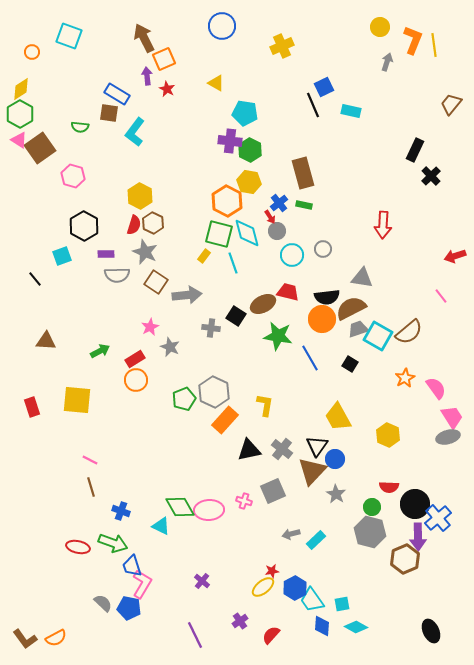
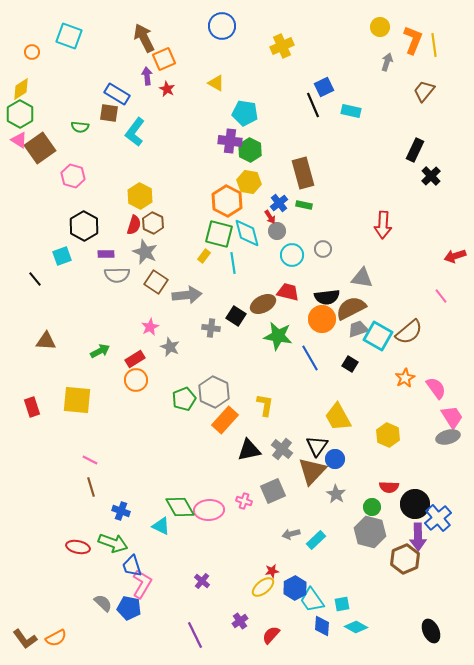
brown trapezoid at (451, 104): moved 27 px left, 13 px up
cyan line at (233, 263): rotated 10 degrees clockwise
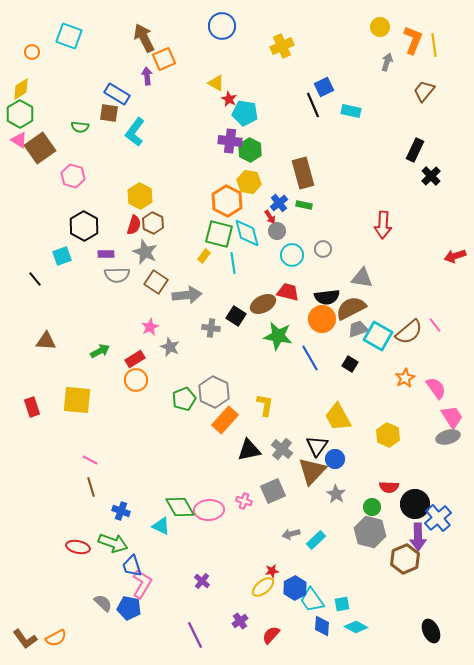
red star at (167, 89): moved 62 px right, 10 px down
pink line at (441, 296): moved 6 px left, 29 px down
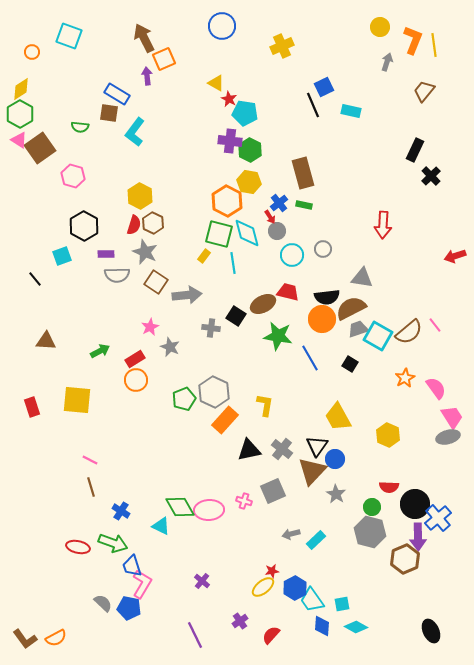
blue cross at (121, 511): rotated 12 degrees clockwise
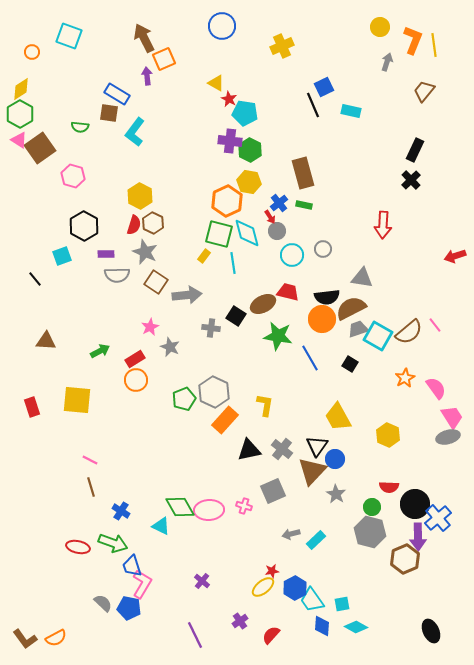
black cross at (431, 176): moved 20 px left, 4 px down
orange hexagon at (227, 201): rotated 8 degrees clockwise
pink cross at (244, 501): moved 5 px down
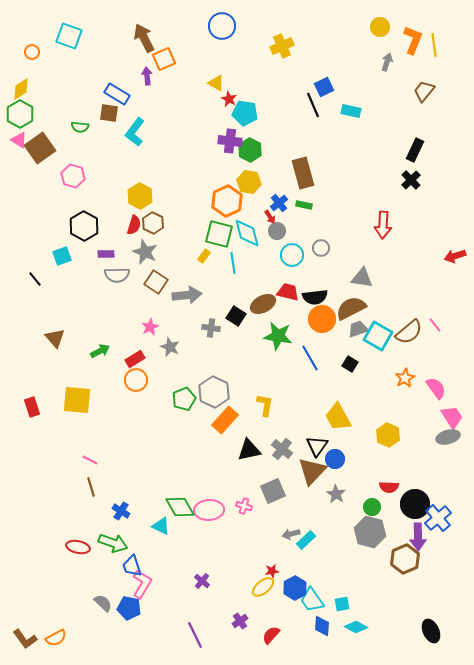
gray circle at (323, 249): moved 2 px left, 1 px up
black semicircle at (327, 297): moved 12 px left
brown triangle at (46, 341): moved 9 px right, 3 px up; rotated 45 degrees clockwise
cyan rectangle at (316, 540): moved 10 px left
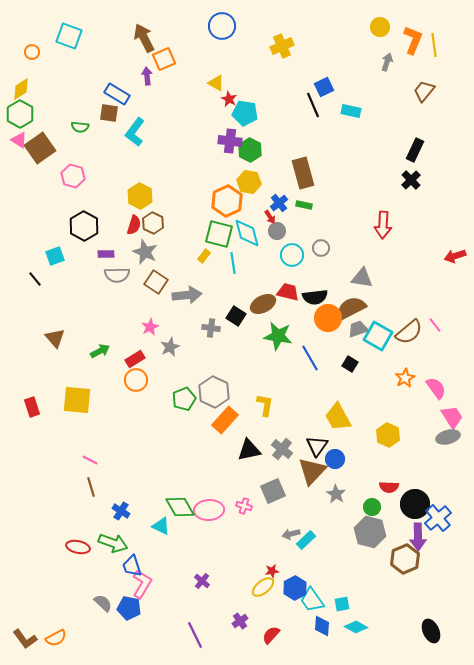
cyan square at (62, 256): moved 7 px left
orange circle at (322, 319): moved 6 px right, 1 px up
gray star at (170, 347): rotated 24 degrees clockwise
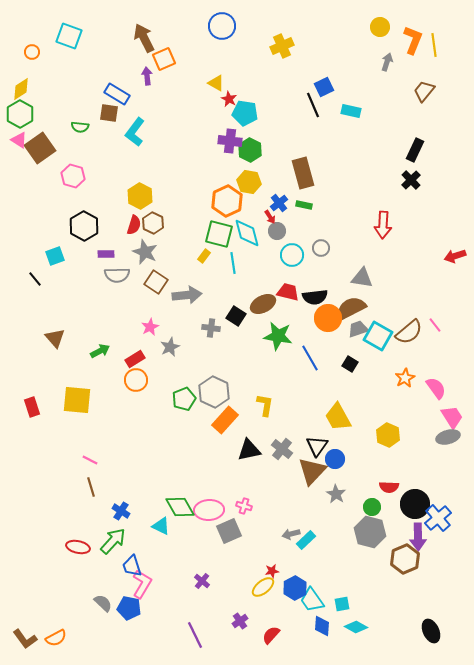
gray square at (273, 491): moved 44 px left, 40 px down
green arrow at (113, 543): moved 2 px up; rotated 68 degrees counterclockwise
